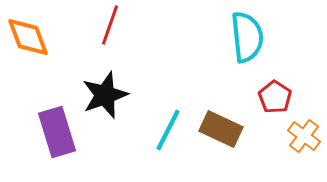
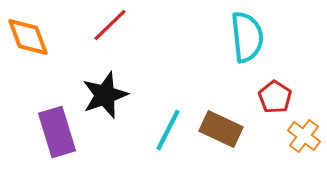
red line: rotated 27 degrees clockwise
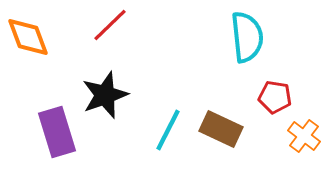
red pentagon: rotated 24 degrees counterclockwise
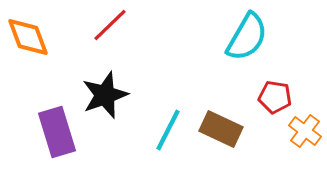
cyan semicircle: rotated 36 degrees clockwise
orange cross: moved 1 px right, 5 px up
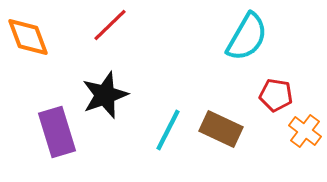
red pentagon: moved 1 px right, 2 px up
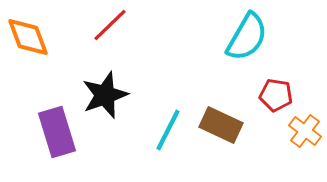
brown rectangle: moved 4 px up
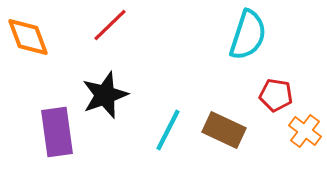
cyan semicircle: moved 1 px right, 2 px up; rotated 12 degrees counterclockwise
brown rectangle: moved 3 px right, 5 px down
purple rectangle: rotated 9 degrees clockwise
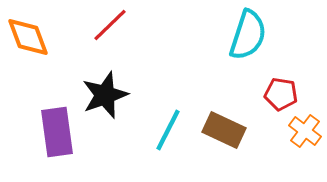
red pentagon: moved 5 px right, 1 px up
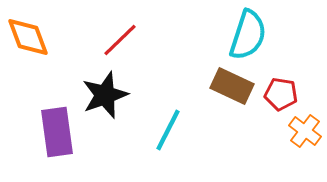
red line: moved 10 px right, 15 px down
brown rectangle: moved 8 px right, 44 px up
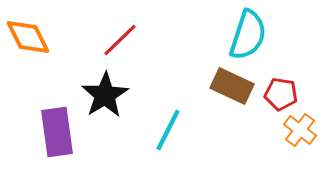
orange diamond: rotated 6 degrees counterclockwise
black star: rotated 12 degrees counterclockwise
orange cross: moved 5 px left, 1 px up
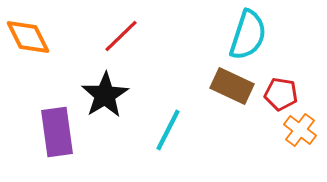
red line: moved 1 px right, 4 px up
